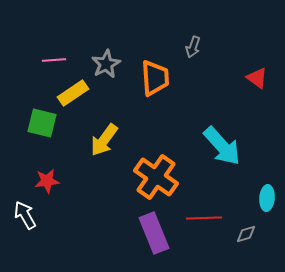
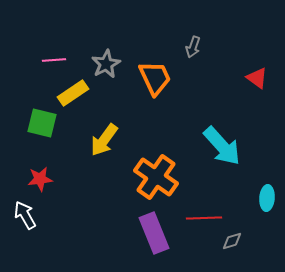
orange trapezoid: rotated 21 degrees counterclockwise
red star: moved 7 px left, 2 px up
gray diamond: moved 14 px left, 7 px down
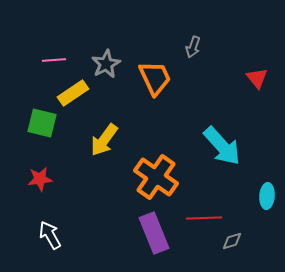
red triangle: rotated 15 degrees clockwise
cyan ellipse: moved 2 px up
white arrow: moved 25 px right, 20 px down
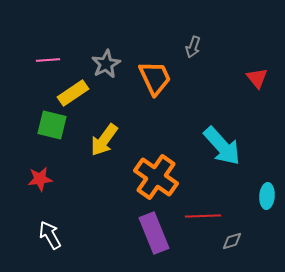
pink line: moved 6 px left
green square: moved 10 px right, 2 px down
red line: moved 1 px left, 2 px up
